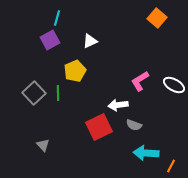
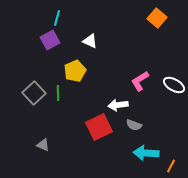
white triangle: rotated 49 degrees clockwise
gray triangle: rotated 24 degrees counterclockwise
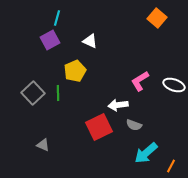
white ellipse: rotated 10 degrees counterclockwise
gray square: moved 1 px left
cyan arrow: rotated 45 degrees counterclockwise
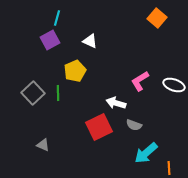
white arrow: moved 2 px left, 2 px up; rotated 24 degrees clockwise
orange line: moved 2 px left, 2 px down; rotated 32 degrees counterclockwise
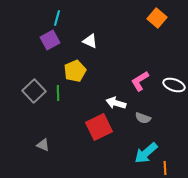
gray square: moved 1 px right, 2 px up
gray semicircle: moved 9 px right, 7 px up
orange line: moved 4 px left
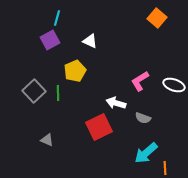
gray triangle: moved 4 px right, 5 px up
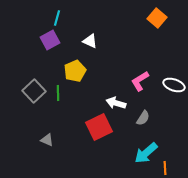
gray semicircle: rotated 77 degrees counterclockwise
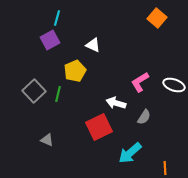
white triangle: moved 3 px right, 4 px down
pink L-shape: moved 1 px down
green line: moved 1 px down; rotated 14 degrees clockwise
gray semicircle: moved 1 px right, 1 px up
cyan arrow: moved 16 px left
